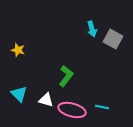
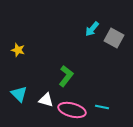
cyan arrow: rotated 56 degrees clockwise
gray square: moved 1 px right, 1 px up
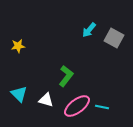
cyan arrow: moved 3 px left, 1 px down
yellow star: moved 4 px up; rotated 24 degrees counterclockwise
pink ellipse: moved 5 px right, 4 px up; rotated 52 degrees counterclockwise
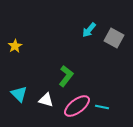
yellow star: moved 3 px left; rotated 24 degrees counterclockwise
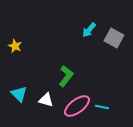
yellow star: rotated 16 degrees counterclockwise
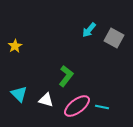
yellow star: rotated 16 degrees clockwise
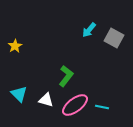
pink ellipse: moved 2 px left, 1 px up
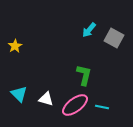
green L-shape: moved 18 px right, 1 px up; rotated 25 degrees counterclockwise
white triangle: moved 1 px up
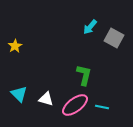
cyan arrow: moved 1 px right, 3 px up
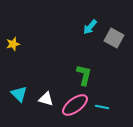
yellow star: moved 2 px left, 2 px up; rotated 16 degrees clockwise
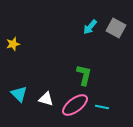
gray square: moved 2 px right, 10 px up
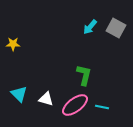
yellow star: rotated 16 degrees clockwise
